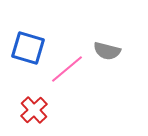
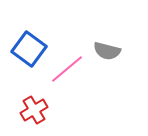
blue square: moved 1 px right, 1 px down; rotated 20 degrees clockwise
red cross: rotated 12 degrees clockwise
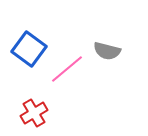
red cross: moved 3 px down
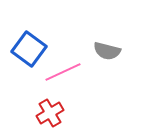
pink line: moved 4 px left, 3 px down; rotated 15 degrees clockwise
red cross: moved 16 px right
